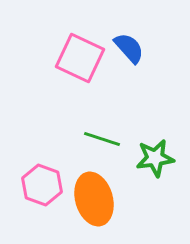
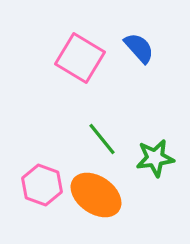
blue semicircle: moved 10 px right
pink square: rotated 6 degrees clockwise
green line: rotated 33 degrees clockwise
orange ellipse: moved 2 px right, 4 px up; rotated 39 degrees counterclockwise
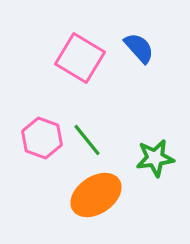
green line: moved 15 px left, 1 px down
pink hexagon: moved 47 px up
orange ellipse: rotated 69 degrees counterclockwise
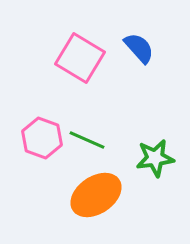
green line: rotated 27 degrees counterclockwise
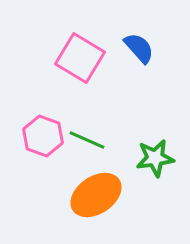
pink hexagon: moved 1 px right, 2 px up
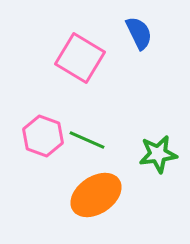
blue semicircle: moved 15 px up; rotated 16 degrees clockwise
green star: moved 3 px right, 4 px up
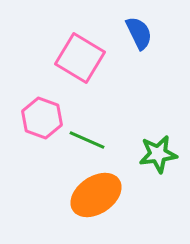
pink hexagon: moved 1 px left, 18 px up
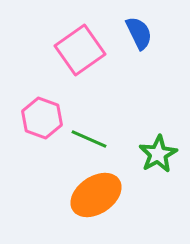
pink square: moved 8 px up; rotated 24 degrees clockwise
green line: moved 2 px right, 1 px up
green star: rotated 21 degrees counterclockwise
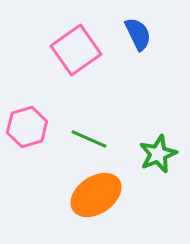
blue semicircle: moved 1 px left, 1 px down
pink square: moved 4 px left
pink hexagon: moved 15 px left, 9 px down; rotated 24 degrees clockwise
green star: rotated 6 degrees clockwise
